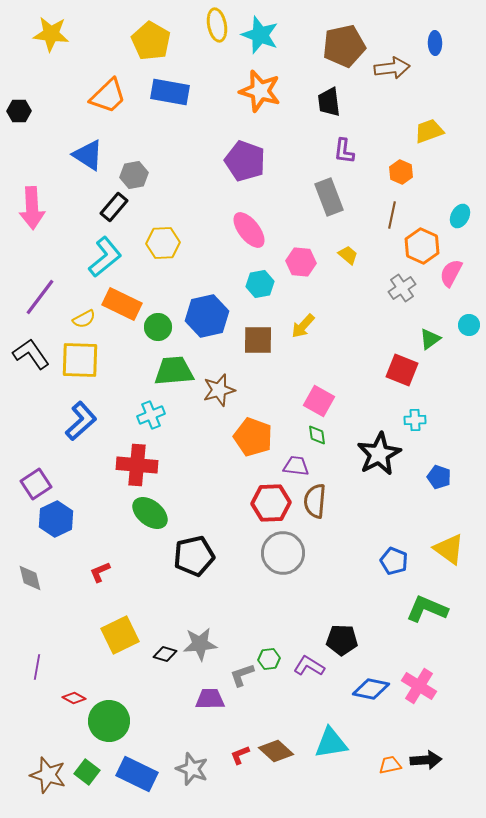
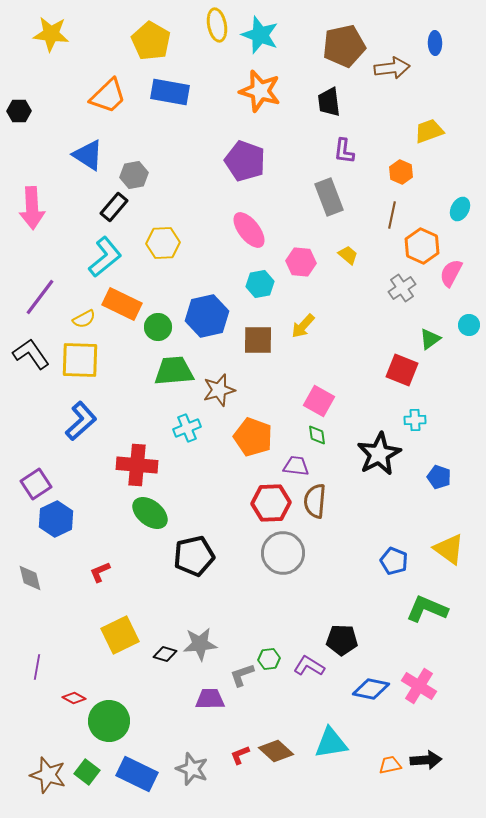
cyan ellipse at (460, 216): moved 7 px up
cyan cross at (151, 415): moved 36 px right, 13 px down
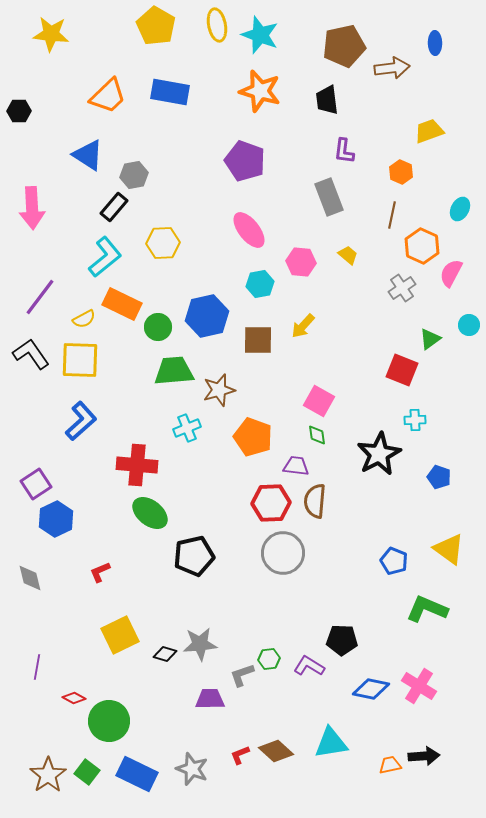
yellow pentagon at (151, 41): moved 5 px right, 15 px up
black trapezoid at (329, 102): moved 2 px left, 2 px up
black arrow at (426, 760): moved 2 px left, 4 px up
brown star at (48, 775): rotated 21 degrees clockwise
